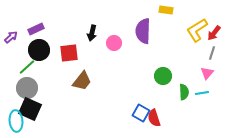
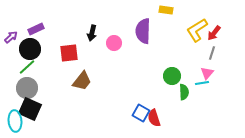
black circle: moved 9 px left, 1 px up
green circle: moved 9 px right
cyan line: moved 10 px up
cyan ellipse: moved 1 px left
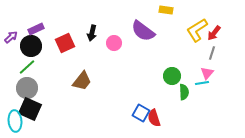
purple semicircle: rotated 55 degrees counterclockwise
black circle: moved 1 px right, 3 px up
red square: moved 4 px left, 10 px up; rotated 18 degrees counterclockwise
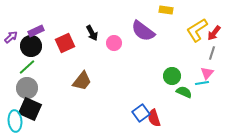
purple rectangle: moved 2 px down
black arrow: rotated 42 degrees counterclockwise
green semicircle: rotated 63 degrees counterclockwise
blue square: rotated 24 degrees clockwise
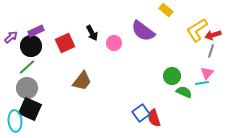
yellow rectangle: rotated 32 degrees clockwise
red arrow: moved 1 px left, 2 px down; rotated 35 degrees clockwise
gray line: moved 1 px left, 2 px up
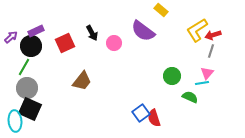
yellow rectangle: moved 5 px left
green line: moved 3 px left; rotated 18 degrees counterclockwise
green semicircle: moved 6 px right, 5 px down
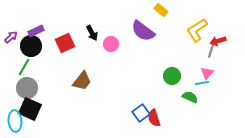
red arrow: moved 5 px right, 6 px down
pink circle: moved 3 px left, 1 px down
